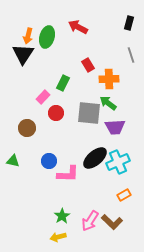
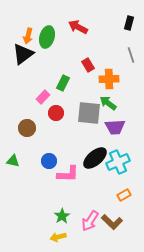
black triangle: rotated 20 degrees clockwise
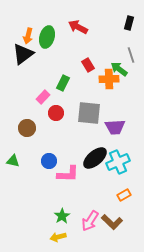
green arrow: moved 11 px right, 34 px up
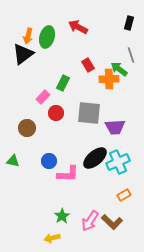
yellow arrow: moved 6 px left, 1 px down
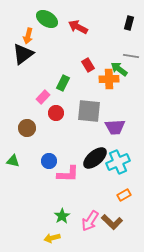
green ellipse: moved 18 px up; rotated 75 degrees counterclockwise
gray line: moved 1 px down; rotated 63 degrees counterclockwise
gray square: moved 2 px up
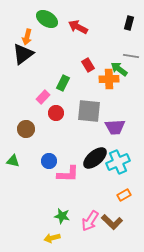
orange arrow: moved 1 px left, 1 px down
brown circle: moved 1 px left, 1 px down
green star: rotated 28 degrees counterclockwise
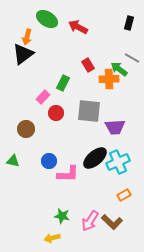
gray line: moved 1 px right, 2 px down; rotated 21 degrees clockwise
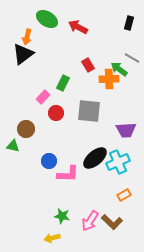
purple trapezoid: moved 11 px right, 3 px down
green triangle: moved 15 px up
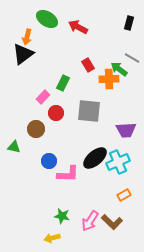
brown circle: moved 10 px right
green triangle: moved 1 px right, 1 px down
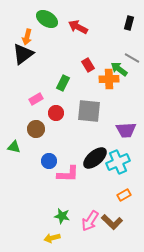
pink rectangle: moved 7 px left, 2 px down; rotated 16 degrees clockwise
